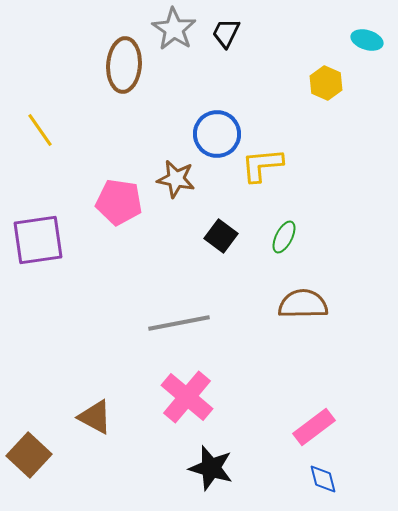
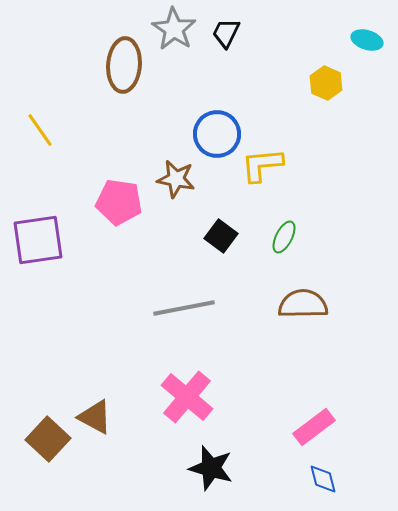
gray line: moved 5 px right, 15 px up
brown square: moved 19 px right, 16 px up
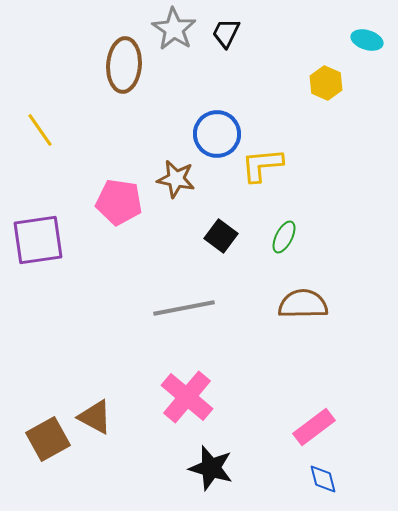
brown square: rotated 18 degrees clockwise
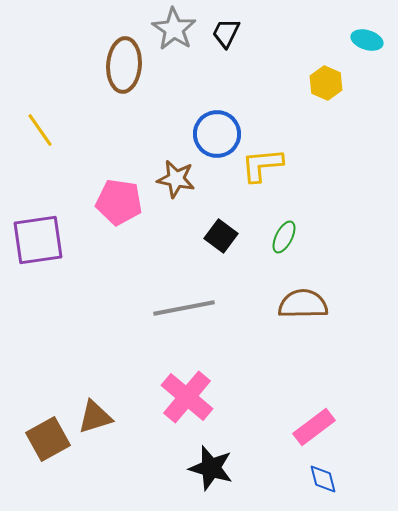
brown triangle: rotated 45 degrees counterclockwise
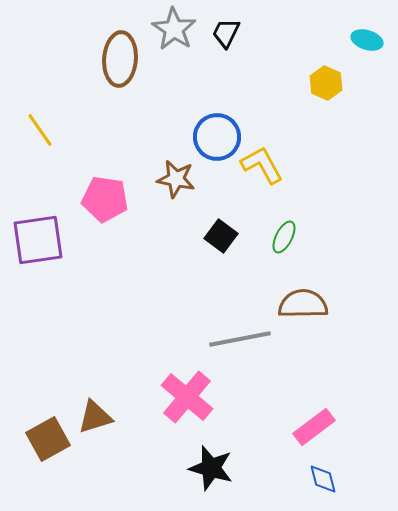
brown ellipse: moved 4 px left, 6 px up
blue circle: moved 3 px down
yellow L-shape: rotated 66 degrees clockwise
pink pentagon: moved 14 px left, 3 px up
gray line: moved 56 px right, 31 px down
